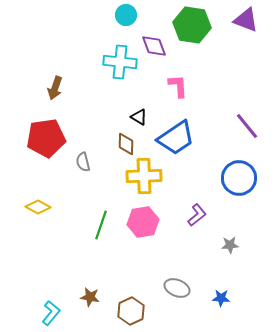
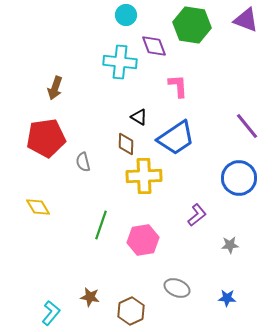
yellow diamond: rotated 30 degrees clockwise
pink hexagon: moved 18 px down
blue star: moved 6 px right
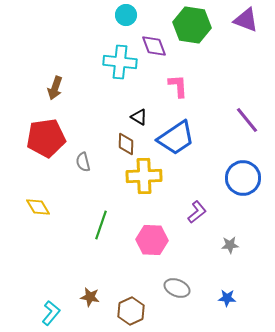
purple line: moved 6 px up
blue circle: moved 4 px right
purple L-shape: moved 3 px up
pink hexagon: moved 9 px right; rotated 12 degrees clockwise
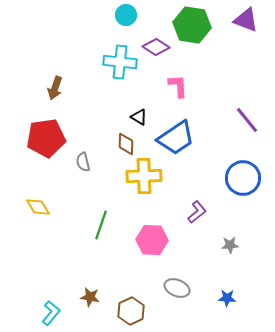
purple diamond: moved 2 px right, 1 px down; rotated 36 degrees counterclockwise
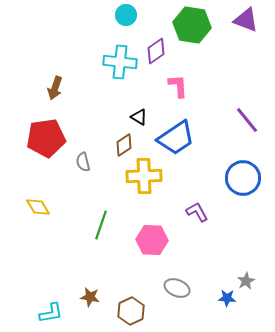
purple diamond: moved 4 px down; rotated 68 degrees counterclockwise
brown diamond: moved 2 px left, 1 px down; rotated 55 degrees clockwise
purple L-shape: rotated 80 degrees counterclockwise
gray star: moved 16 px right, 36 px down; rotated 24 degrees counterclockwise
cyan L-shape: rotated 40 degrees clockwise
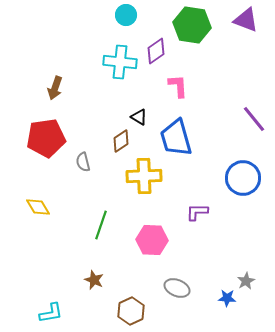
purple line: moved 7 px right, 1 px up
blue trapezoid: rotated 108 degrees clockwise
brown diamond: moved 3 px left, 4 px up
purple L-shape: rotated 60 degrees counterclockwise
brown star: moved 4 px right, 17 px up; rotated 12 degrees clockwise
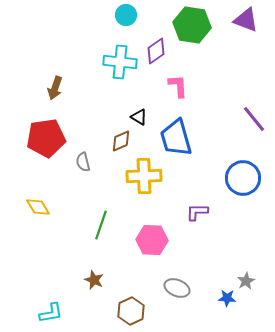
brown diamond: rotated 10 degrees clockwise
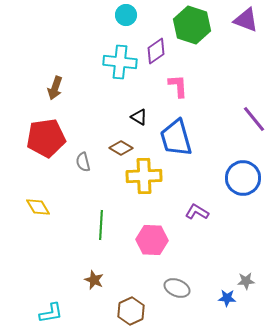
green hexagon: rotated 9 degrees clockwise
brown diamond: moved 7 px down; rotated 55 degrees clockwise
purple L-shape: rotated 30 degrees clockwise
green line: rotated 16 degrees counterclockwise
gray star: rotated 24 degrees clockwise
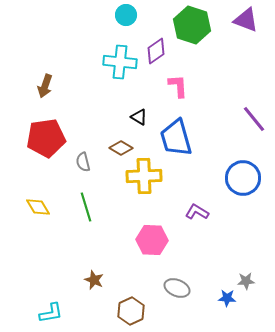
brown arrow: moved 10 px left, 2 px up
green line: moved 15 px left, 18 px up; rotated 20 degrees counterclockwise
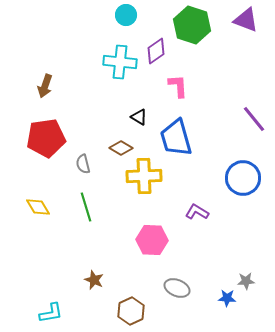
gray semicircle: moved 2 px down
